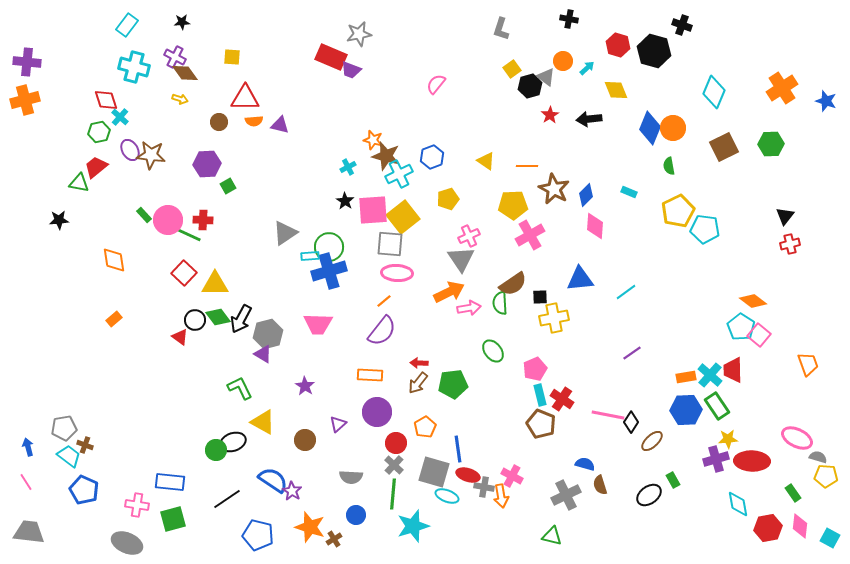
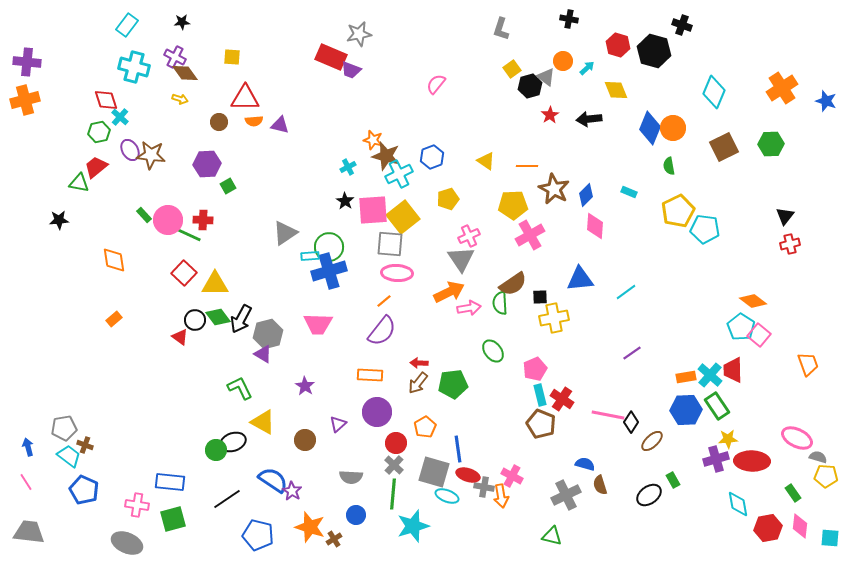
cyan square at (830, 538): rotated 24 degrees counterclockwise
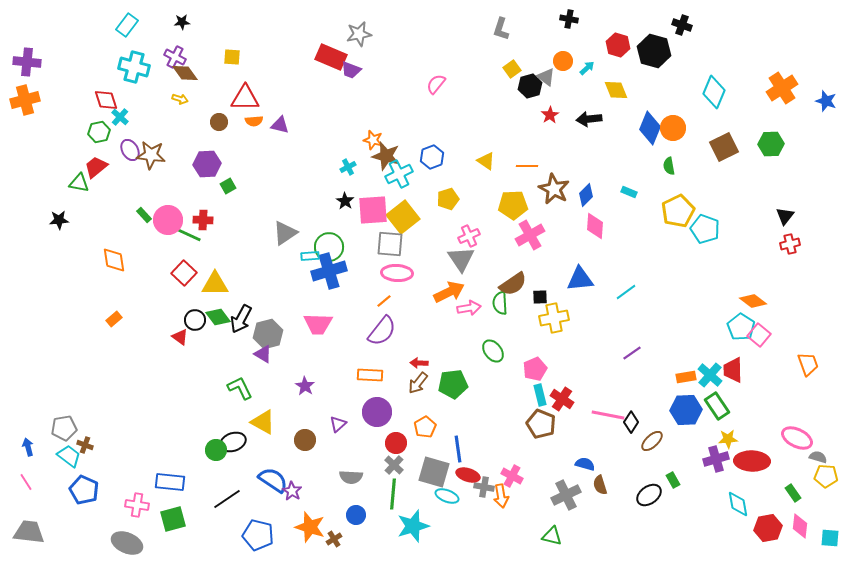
cyan pentagon at (705, 229): rotated 12 degrees clockwise
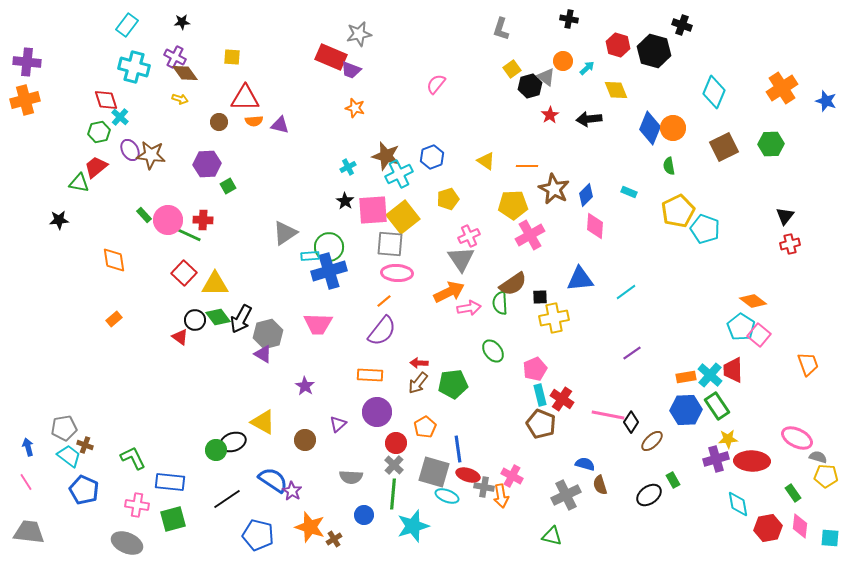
orange star at (373, 140): moved 18 px left, 32 px up
green L-shape at (240, 388): moved 107 px left, 70 px down
blue circle at (356, 515): moved 8 px right
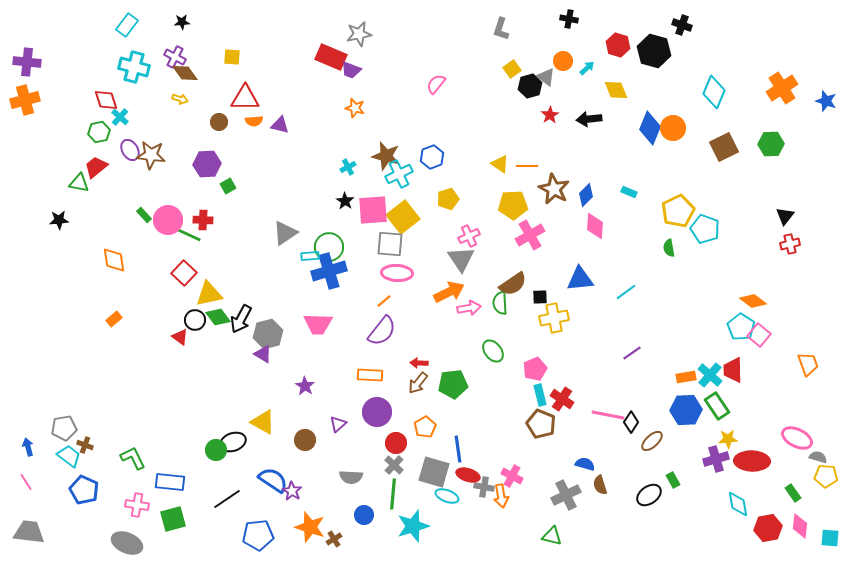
yellow triangle at (486, 161): moved 14 px right, 3 px down
green semicircle at (669, 166): moved 82 px down
yellow triangle at (215, 284): moved 6 px left, 10 px down; rotated 12 degrees counterclockwise
blue pentagon at (258, 535): rotated 20 degrees counterclockwise
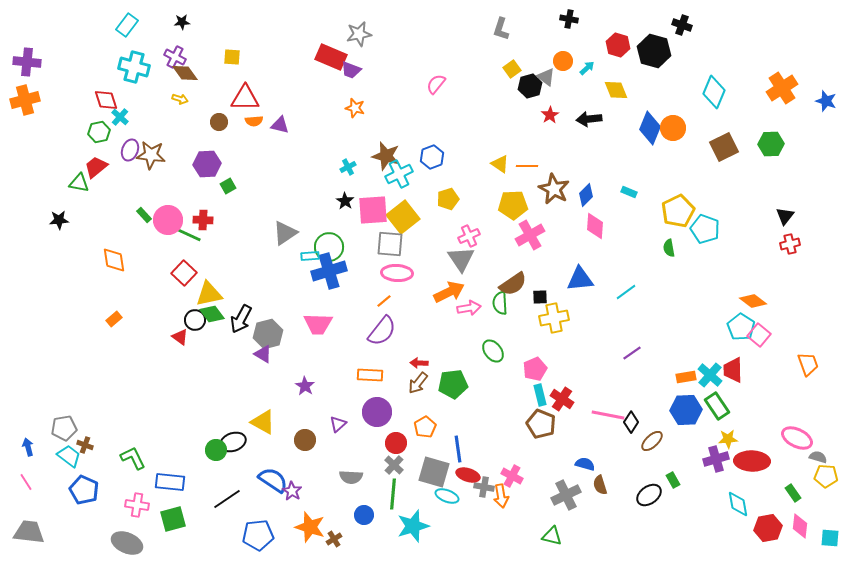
purple ellipse at (130, 150): rotated 50 degrees clockwise
green diamond at (218, 317): moved 6 px left, 3 px up
